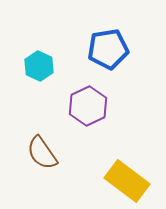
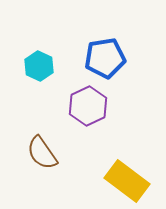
blue pentagon: moved 3 px left, 9 px down
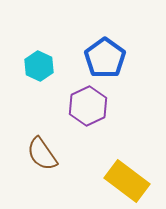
blue pentagon: rotated 27 degrees counterclockwise
brown semicircle: moved 1 px down
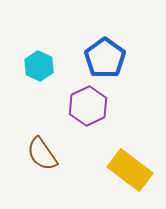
yellow rectangle: moved 3 px right, 11 px up
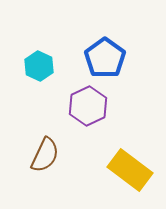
brown semicircle: moved 3 px right, 1 px down; rotated 120 degrees counterclockwise
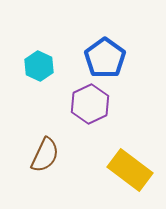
purple hexagon: moved 2 px right, 2 px up
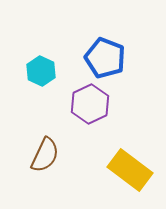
blue pentagon: rotated 15 degrees counterclockwise
cyan hexagon: moved 2 px right, 5 px down
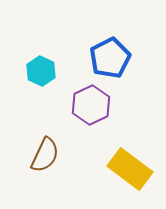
blue pentagon: moved 5 px right; rotated 24 degrees clockwise
purple hexagon: moved 1 px right, 1 px down
yellow rectangle: moved 1 px up
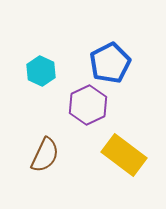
blue pentagon: moved 5 px down
purple hexagon: moved 3 px left
yellow rectangle: moved 6 px left, 14 px up
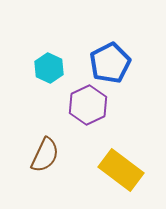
cyan hexagon: moved 8 px right, 3 px up
yellow rectangle: moved 3 px left, 15 px down
